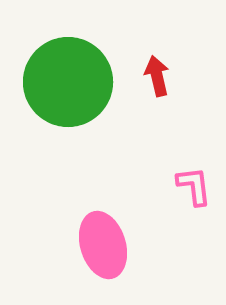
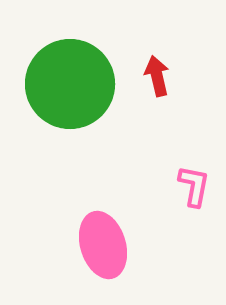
green circle: moved 2 px right, 2 px down
pink L-shape: rotated 18 degrees clockwise
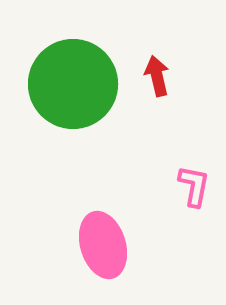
green circle: moved 3 px right
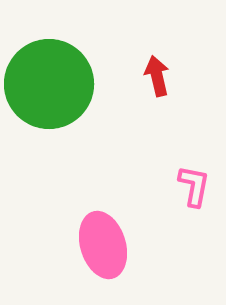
green circle: moved 24 px left
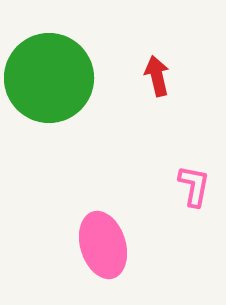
green circle: moved 6 px up
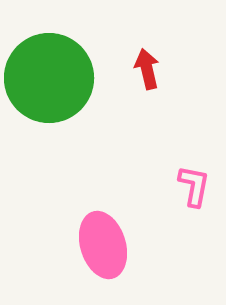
red arrow: moved 10 px left, 7 px up
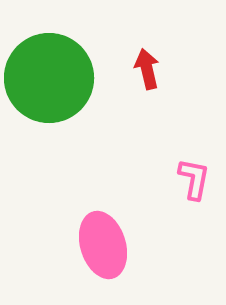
pink L-shape: moved 7 px up
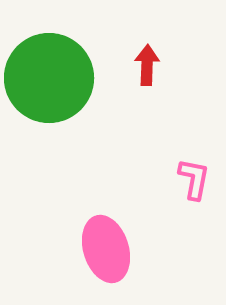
red arrow: moved 4 px up; rotated 15 degrees clockwise
pink ellipse: moved 3 px right, 4 px down
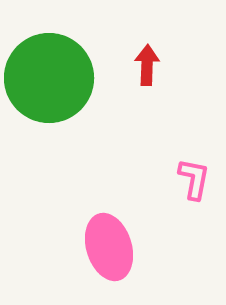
pink ellipse: moved 3 px right, 2 px up
